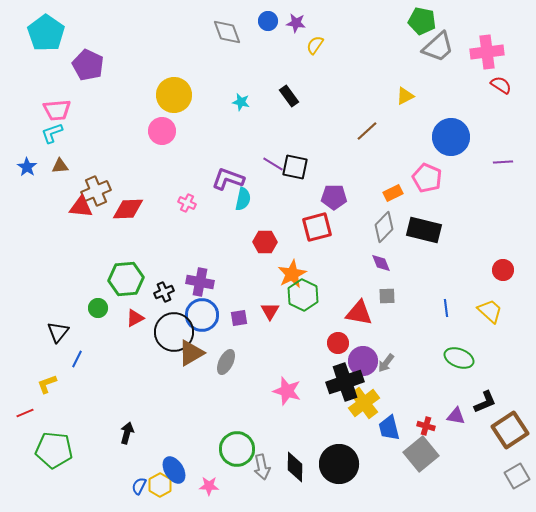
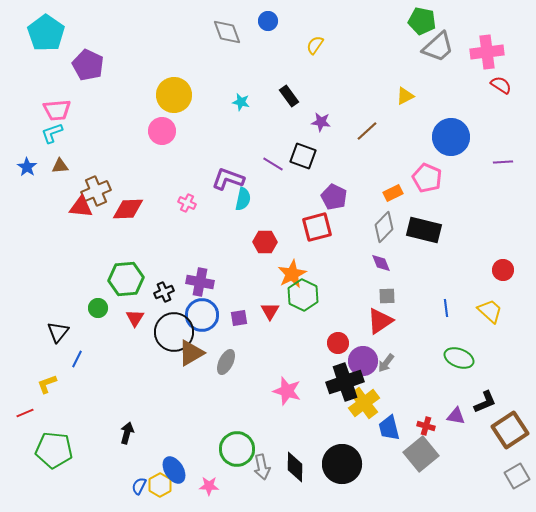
purple star at (296, 23): moved 25 px right, 99 px down
black square at (295, 167): moved 8 px right, 11 px up; rotated 8 degrees clockwise
purple pentagon at (334, 197): rotated 25 degrees clockwise
red triangle at (359, 313): moved 21 px right, 8 px down; rotated 44 degrees counterclockwise
red triangle at (135, 318): rotated 30 degrees counterclockwise
black circle at (339, 464): moved 3 px right
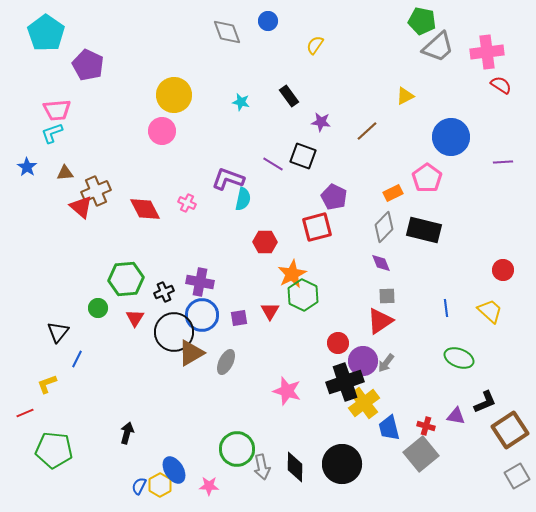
brown triangle at (60, 166): moved 5 px right, 7 px down
pink pentagon at (427, 178): rotated 12 degrees clockwise
red triangle at (81, 207): rotated 35 degrees clockwise
red diamond at (128, 209): moved 17 px right; rotated 64 degrees clockwise
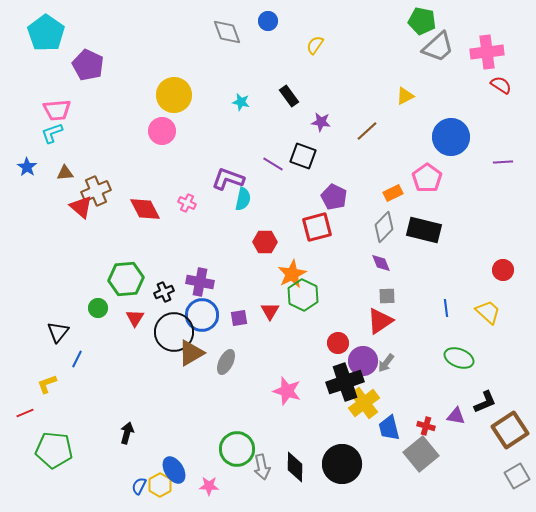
yellow trapezoid at (490, 311): moved 2 px left, 1 px down
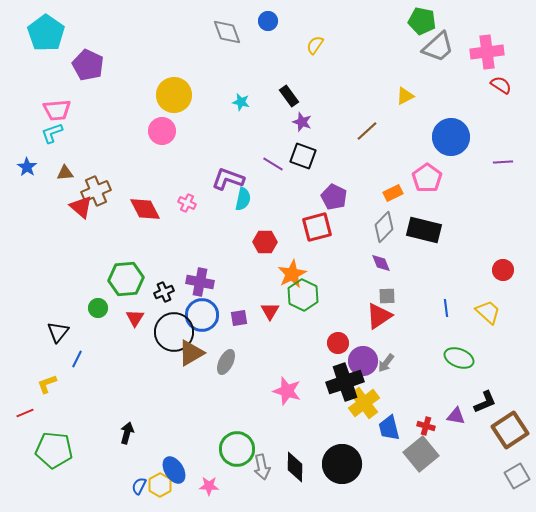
purple star at (321, 122): moved 19 px left; rotated 12 degrees clockwise
red triangle at (380, 321): moved 1 px left, 5 px up
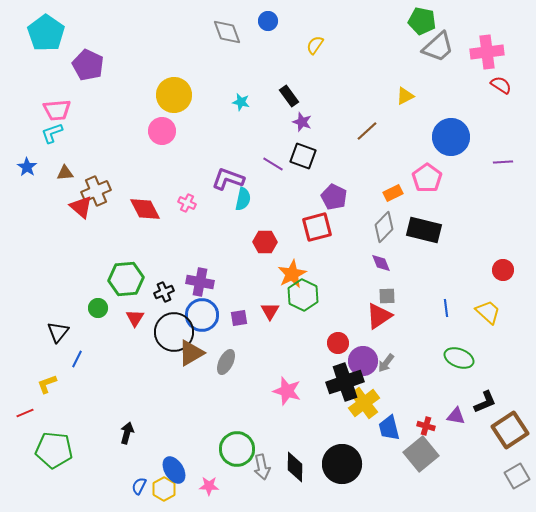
yellow hexagon at (160, 485): moved 4 px right, 4 px down
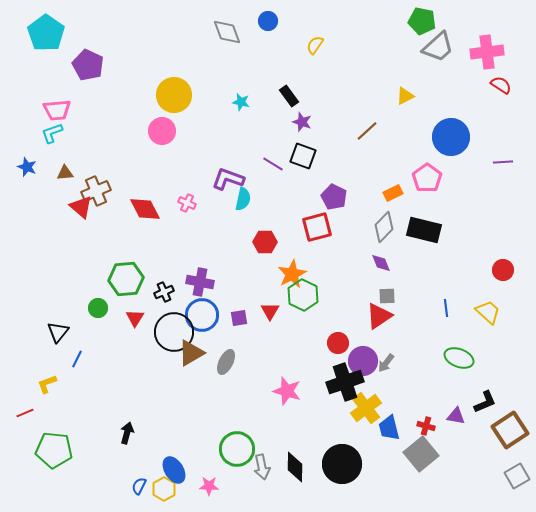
blue star at (27, 167): rotated 12 degrees counterclockwise
yellow cross at (364, 403): moved 2 px right, 5 px down
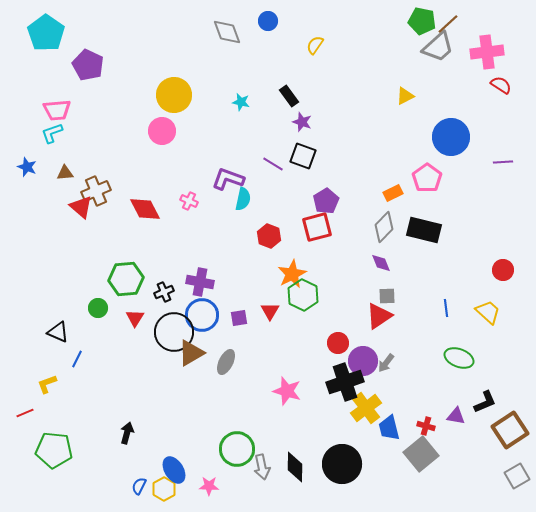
brown line at (367, 131): moved 81 px right, 107 px up
purple pentagon at (334, 197): moved 8 px left, 4 px down; rotated 15 degrees clockwise
pink cross at (187, 203): moved 2 px right, 2 px up
red hexagon at (265, 242): moved 4 px right, 6 px up; rotated 20 degrees clockwise
black triangle at (58, 332): rotated 45 degrees counterclockwise
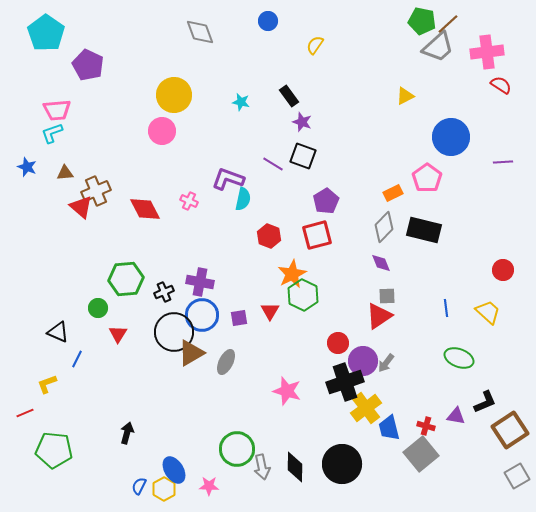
gray diamond at (227, 32): moved 27 px left
red square at (317, 227): moved 8 px down
red triangle at (135, 318): moved 17 px left, 16 px down
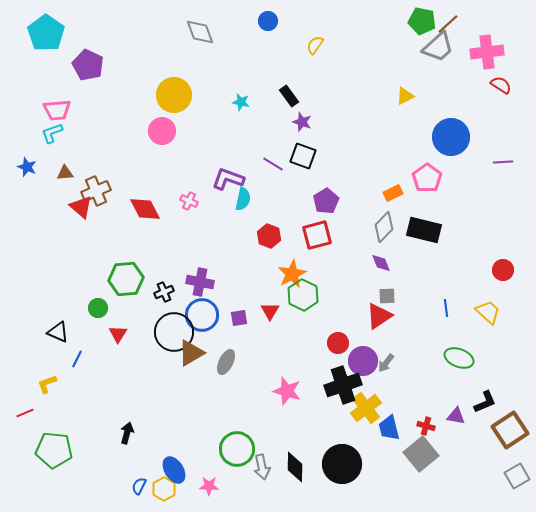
black cross at (345, 382): moved 2 px left, 3 px down
